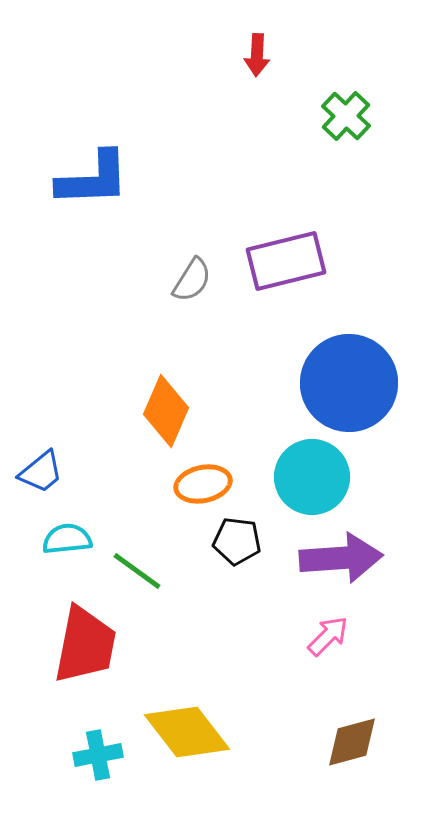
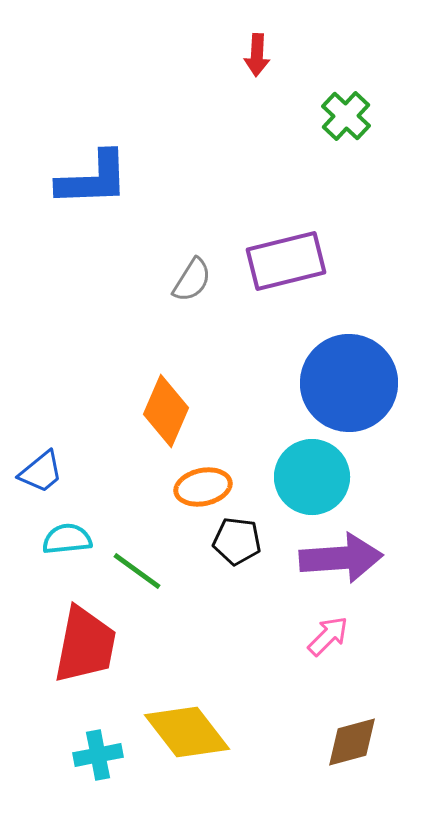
orange ellipse: moved 3 px down
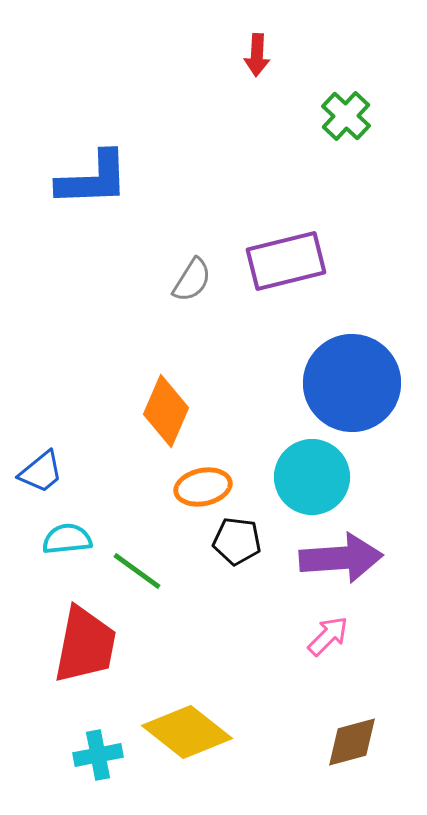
blue circle: moved 3 px right
yellow diamond: rotated 14 degrees counterclockwise
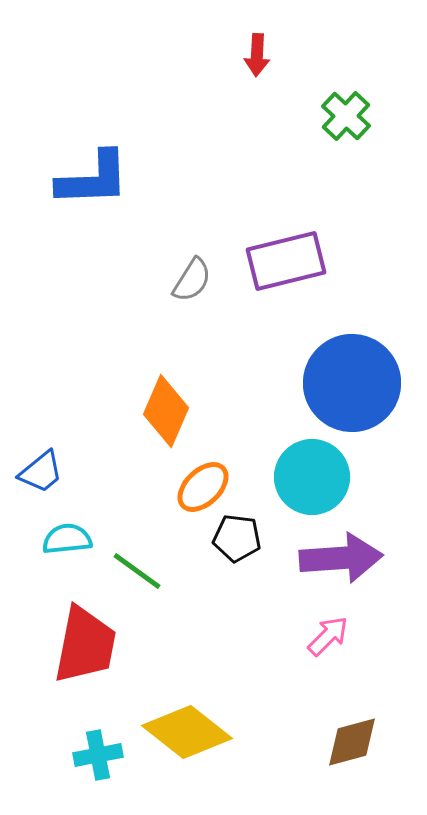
orange ellipse: rotated 32 degrees counterclockwise
black pentagon: moved 3 px up
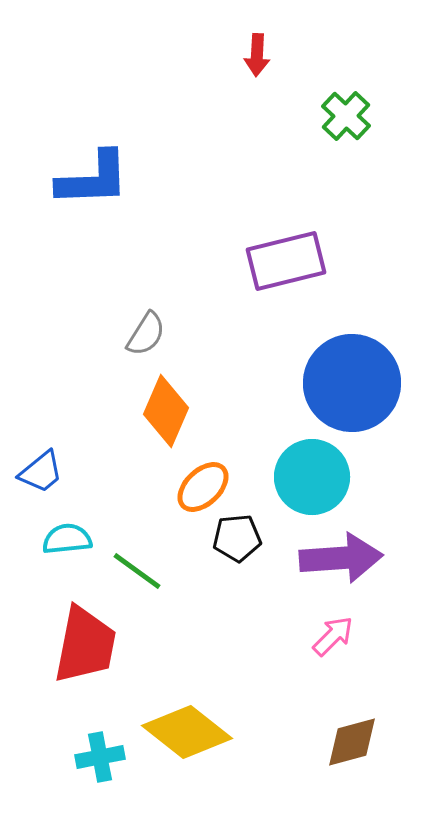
gray semicircle: moved 46 px left, 54 px down
black pentagon: rotated 12 degrees counterclockwise
pink arrow: moved 5 px right
cyan cross: moved 2 px right, 2 px down
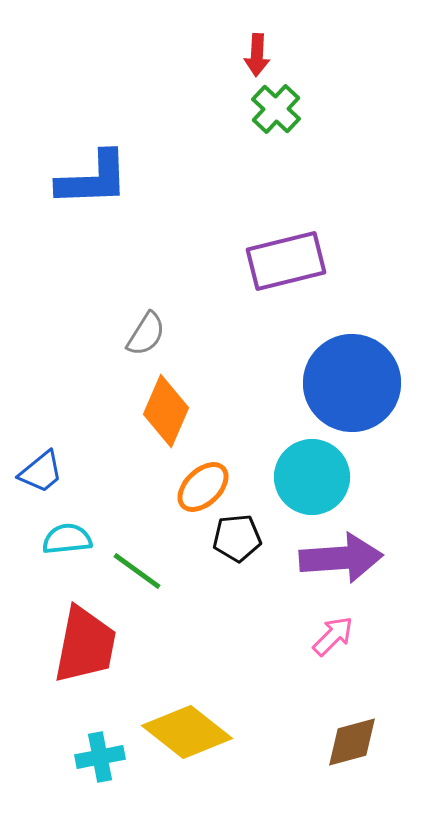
green cross: moved 70 px left, 7 px up
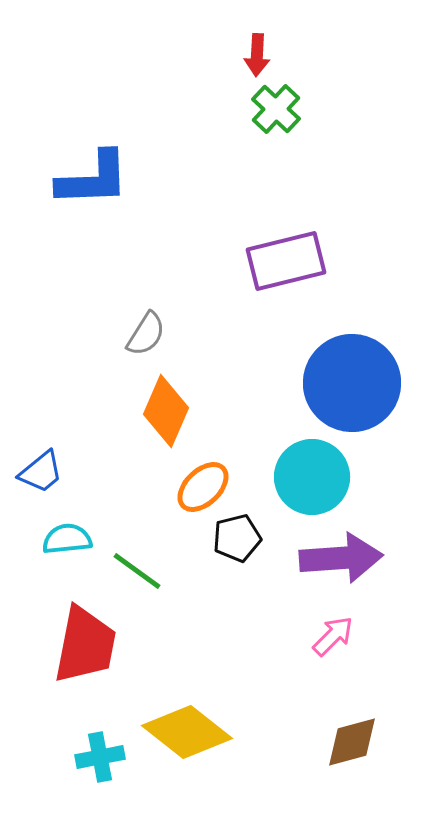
black pentagon: rotated 9 degrees counterclockwise
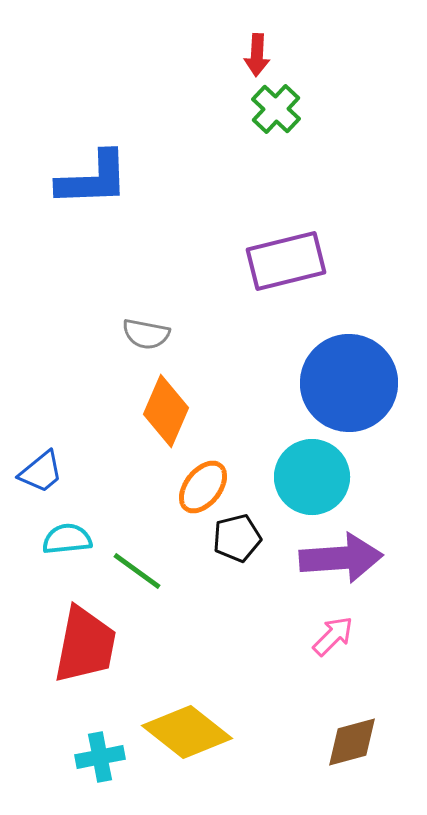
gray semicircle: rotated 69 degrees clockwise
blue circle: moved 3 px left
orange ellipse: rotated 8 degrees counterclockwise
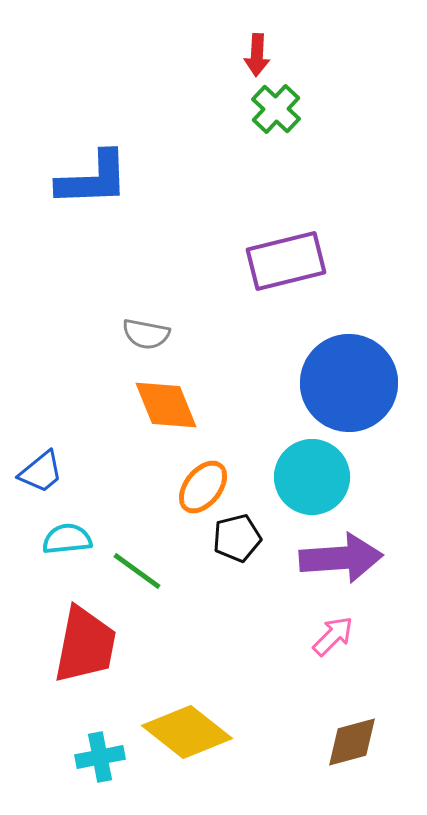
orange diamond: moved 6 px up; rotated 46 degrees counterclockwise
